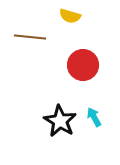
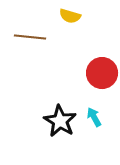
red circle: moved 19 px right, 8 px down
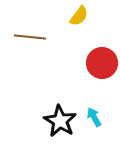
yellow semicircle: moved 9 px right; rotated 70 degrees counterclockwise
red circle: moved 10 px up
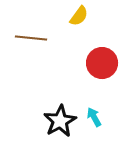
brown line: moved 1 px right, 1 px down
black star: rotated 12 degrees clockwise
